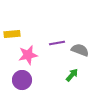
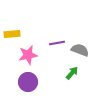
green arrow: moved 2 px up
purple circle: moved 6 px right, 2 px down
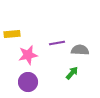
gray semicircle: rotated 18 degrees counterclockwise
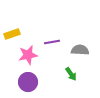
yellow rectangle: rotated 14 degrees counterclockwise
purple line: moved 5 px left, 1 px up
green arrow: moved 1 px left, 1 px down; rotated 104 degrees clockwise
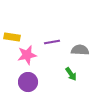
yellow rectangle: moved 3 px down; rotated 28 degrees clockwise
pink star: moved 1 px left
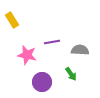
yellow rectangle: moved 17 px up; rotated 49 degrees clockwise
pink star: rotated 24 degrees clockwise
purple circle: moved 14 px right
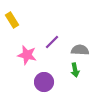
purple line: rotated 35 degrees counterclockwise
green arrow: moved 4 px right, 4 px up; rotated 24 degrees clockwise
purple circle: moved 2 px right
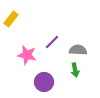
yellow rectangle: moved 1 px left, 1 px up; rotated 70 degrees clockwise
gray semicircle: moved 2 px left
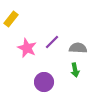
gray semicircle: moved 2 px up
pink star: moved 7 px up; rotated 12 degrees clockwise
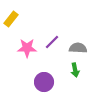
pink star: rotated 24 degrees counterclockwise
